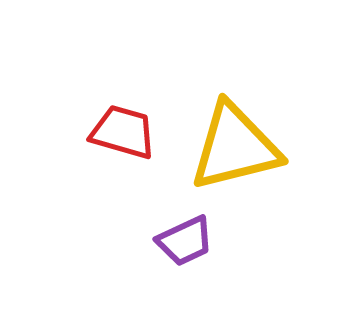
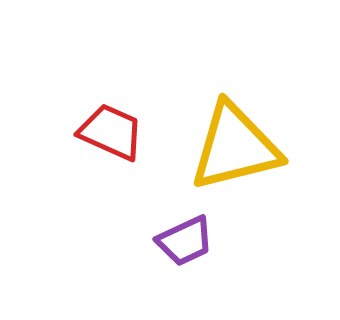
red trapezoid: moved 12 px left; rotated 8 degrees clockwise
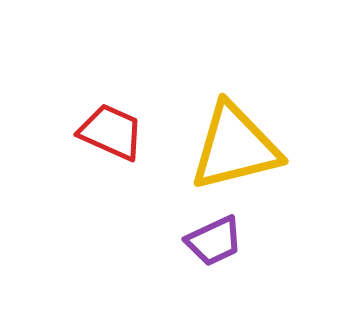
purple trapezoid: moved 29 px right
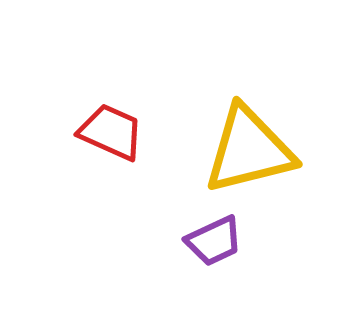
yellow triangle: moved 14 px right, 3 px down
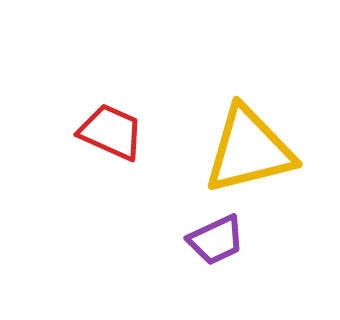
purple trapezoid: moved 2 px right, 1 px up
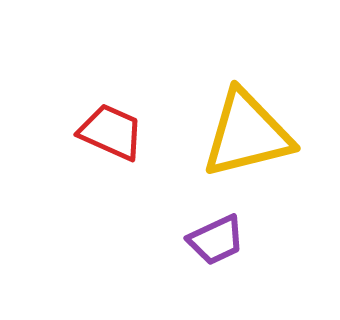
yellow triangle: moved 2 px left, 16 px up
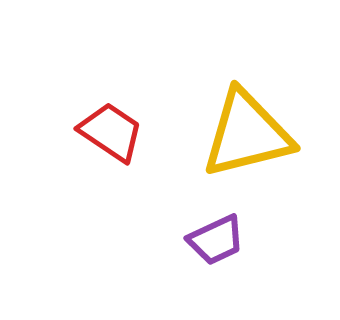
red trapezoid: rotated 10 degrees clockwise
